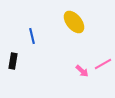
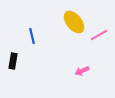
pink line: moved 4 px left, 29 px up
pink arrow: rotated 112 degrees clockwise
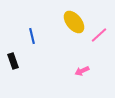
pink line: rotated 12 degrees counterclockwise
black rectangle: rotated 28 degrees counterclockwise
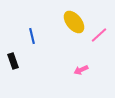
pink arrow: moved 1 px left, 1 px up
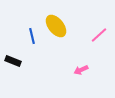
yellow ellipse: moved 18 px left, 4 px down
black rectangle: rotated 49 degrees counterclockwise
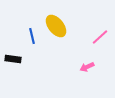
pink line: moved 1 px right, 2 px down
black rectangle: moved 2 px up; rotated 14 degrees counterclockwise
pink arrow: moved 6 px right, 3 px up
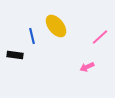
black rectangle: moved 2 px right, 4 px up
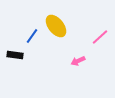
blue line: rotated 49 degrees clockwise
pink arrow: moved 9 px left, 6 px up
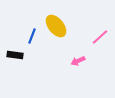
blue line: rotated 14 degrees counterclockwise
